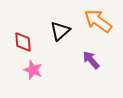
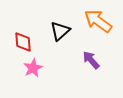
pink star: moved 2 px up; rotated 24 degrees clockwise
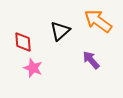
pink star: rotated 24 degrees counterclockwise
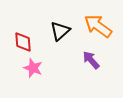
orange arrow: moved 5 px down
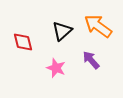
black triangle: moved 2 px right
red diamond: rotated 10 degrees counterclockwise
pink star: moved 23 px right
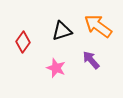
black triangle: rotated 25 degrees clockwise
red diamond: rotated 50 degrees clockwise
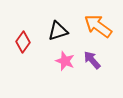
black triangle: moved 4 px left
purple arrow: moved 1 px right
pink star: moved 9 px right, 7 px up
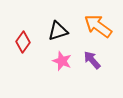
pink star: moved 3 px left
